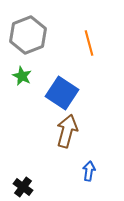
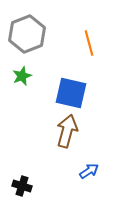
gray hexagon: moved 1 px left, 1 px up
green star: rotated 24 degrees clockwise
blue square: moved 9 px right; rotated 20 degrees counterclockwise
blue arrow: rotated 48 degrees clockwise
black cross: moved 1 px left, 1 px up; rotated 18 degrees counterclockwise
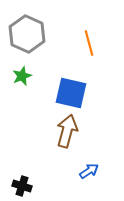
gray hexagon: rotated 15 degrees counterclockwise
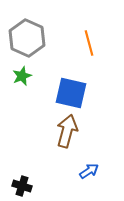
gray hexagon: moved 4 px down
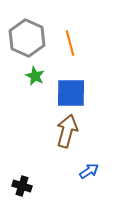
orange line: moved 19 px left
green star: moved 13 px right; rotated 24 degrees counterclockwise
blue square: rotated 12 degrees counterclockwise
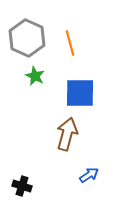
blue square: moved 9 px right
brown arrow: moved 3 px down
blue arrow: moved 4 px down
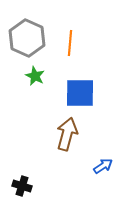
orange line: rotated 20 degrees clockwise
blue arrow: moved 14 px right, 9 px up
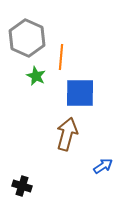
orange line: moved 9 px left, 14 px down
green star: moved 1 px right
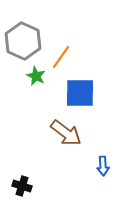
gray hexagon: moved 4 px left, 3 px down
orange line: rotated 30 degrees clockwise
brown arrow: moved 1 px left, 1 px up; rotated 112 degrees clockwise
blue arrow: rotated 120 degrees clockwise
